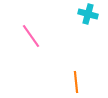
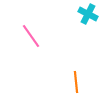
cyan cross: rotated 12 degrees clockwise
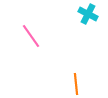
orange line: moved 2 px down
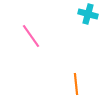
cyan cross: rotated 12 degrees counterclockwise
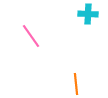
cyan cross: rotated 12 degrees counterclockwise
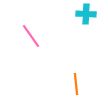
cyan cross: moved 2 px left
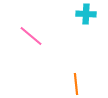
pink line: rotated 15 degrees counterclockwise
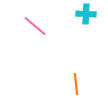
pink line: moved 4 px right, 10 px up
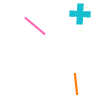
cyan cross: moved 6 px left
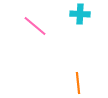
orange line: moved 2 px right, 1 px up
